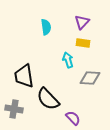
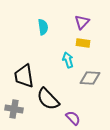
cyan semicircle: moved 3 px left
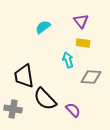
purple triangle: moved 1 px left, 1 px up; rotated 21 degrees counterclockwise
cyan semicircle: rotated 119 degrees counterclockwise
gray diamond: moved 1 px right, 1 px up
black semicircle: moved 3 px left
gray cross: moved 1 px left
purple semicircle: moved 8 px up
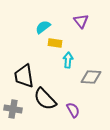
yellow rectangle: moved 28 px left
cyan arrow: rotated 21 degrees clockwise
purple semicircle: rotated 14 degrees clockwise
